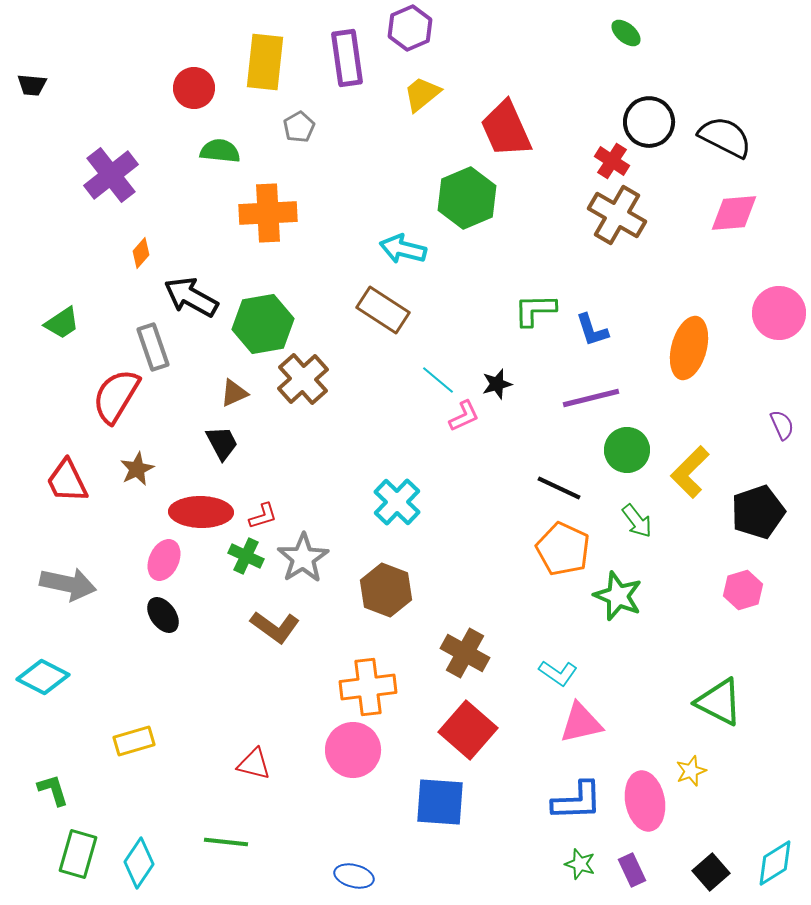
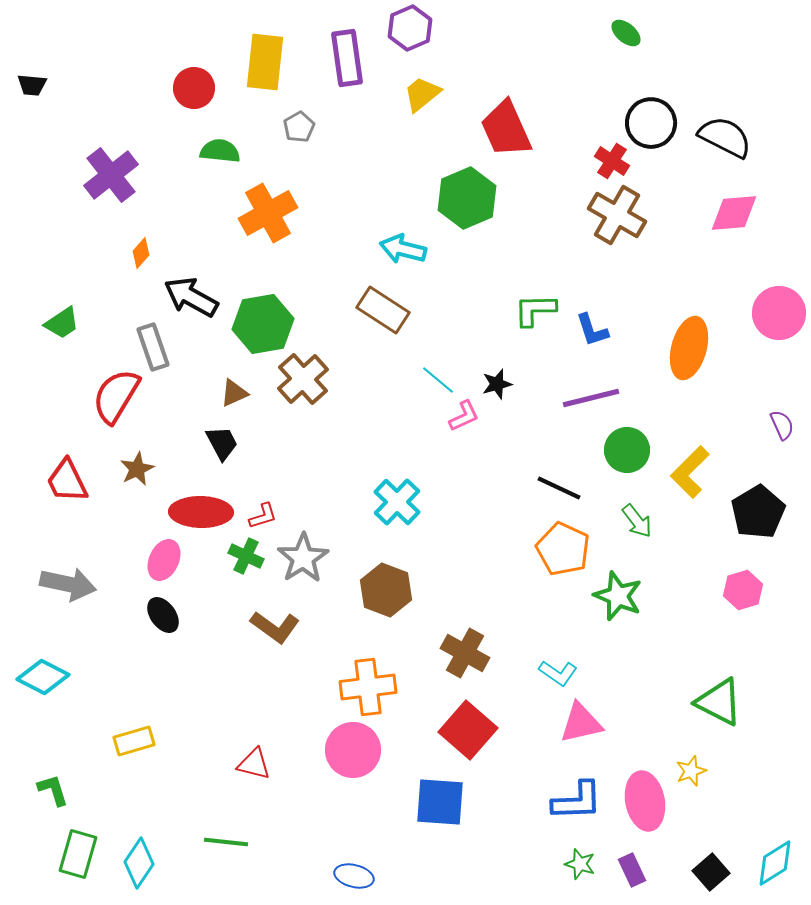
black circle at (649, 122): moved 2 px right, 1 px down
orange cross at (268, 213): rotated 26 degrees counterclockwise
black pentagon at (758, 512): rotated 12 degrees counterclockwise
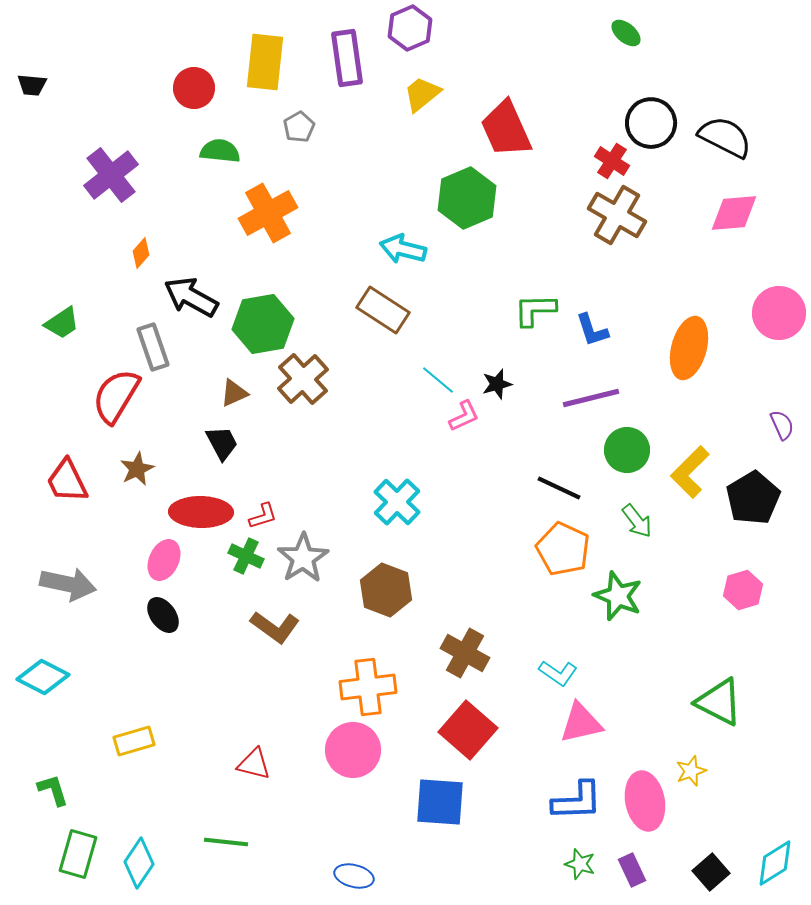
black pentagon at (758, 512): moved 5 px left, 14 px up
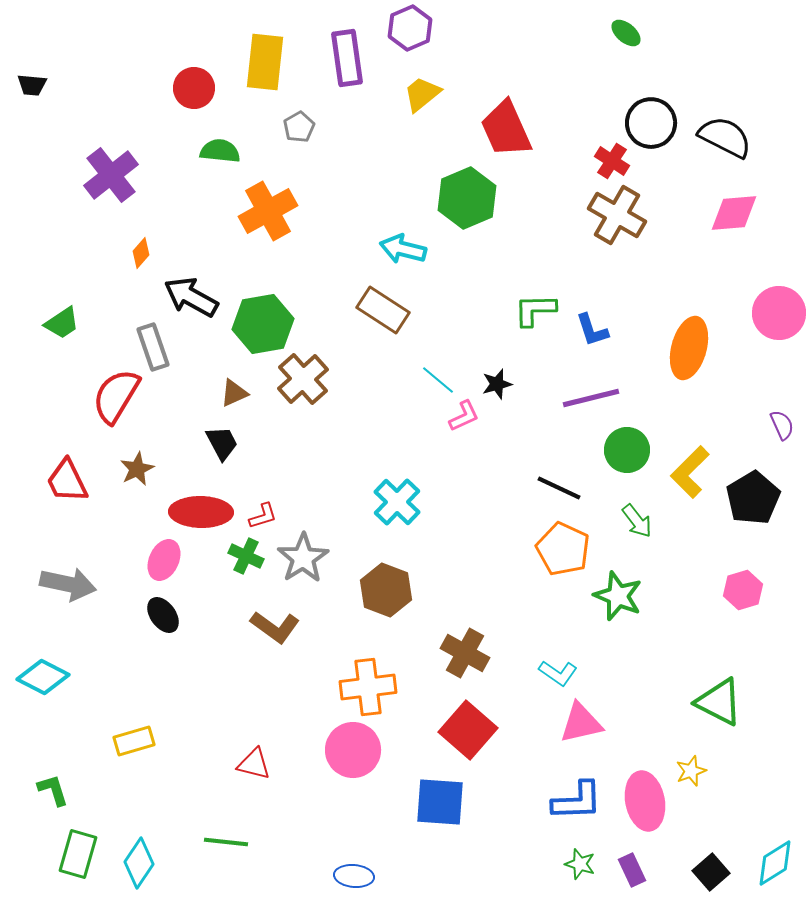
orange cross at (268, 213): moved 2 px up
blue ellipse at (354, 876): rotated 9 degrees counterclockwise
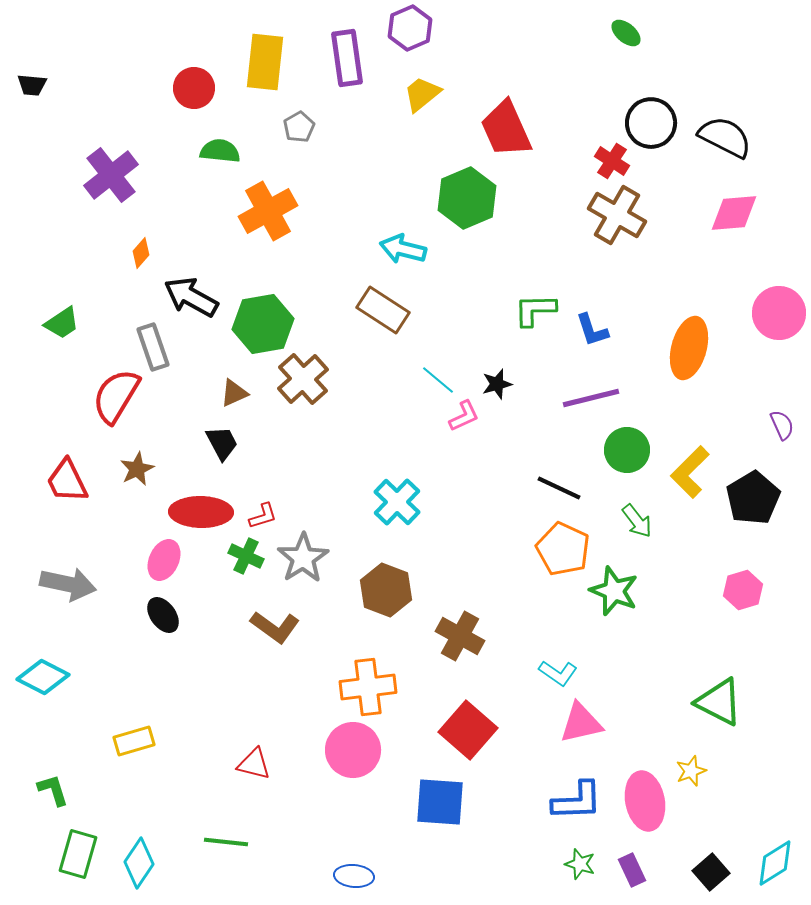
green star at (618, 596): moved 4 px left, 5 px up
brown cross at (465, 653): moved 5 px left, 17 px up
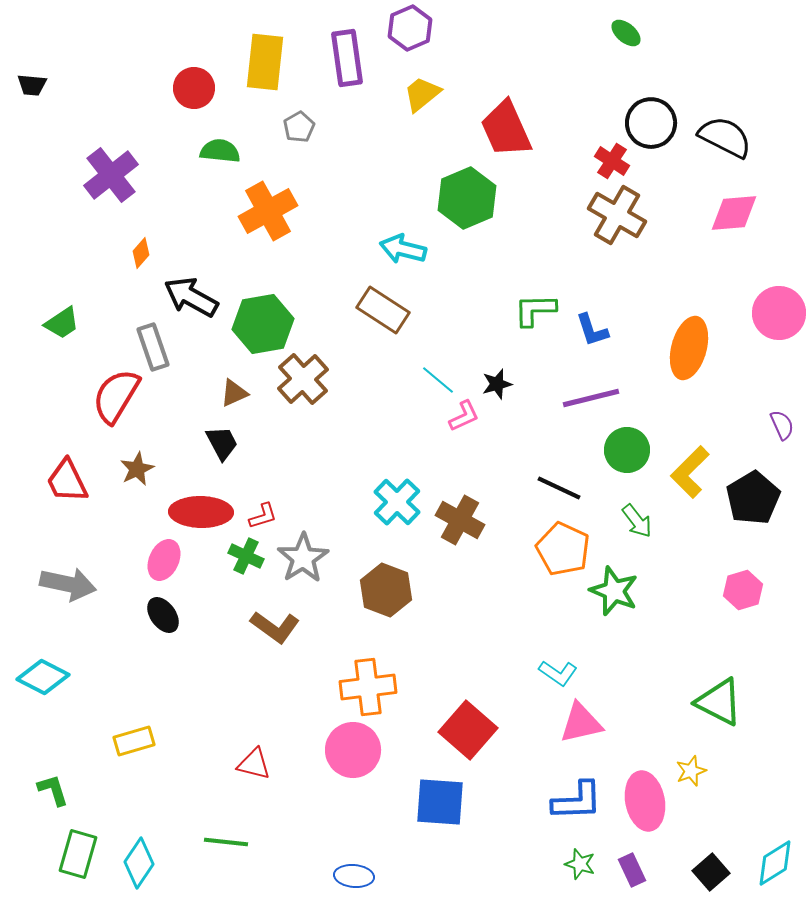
brown cross at (460, 636): moved 116 px up
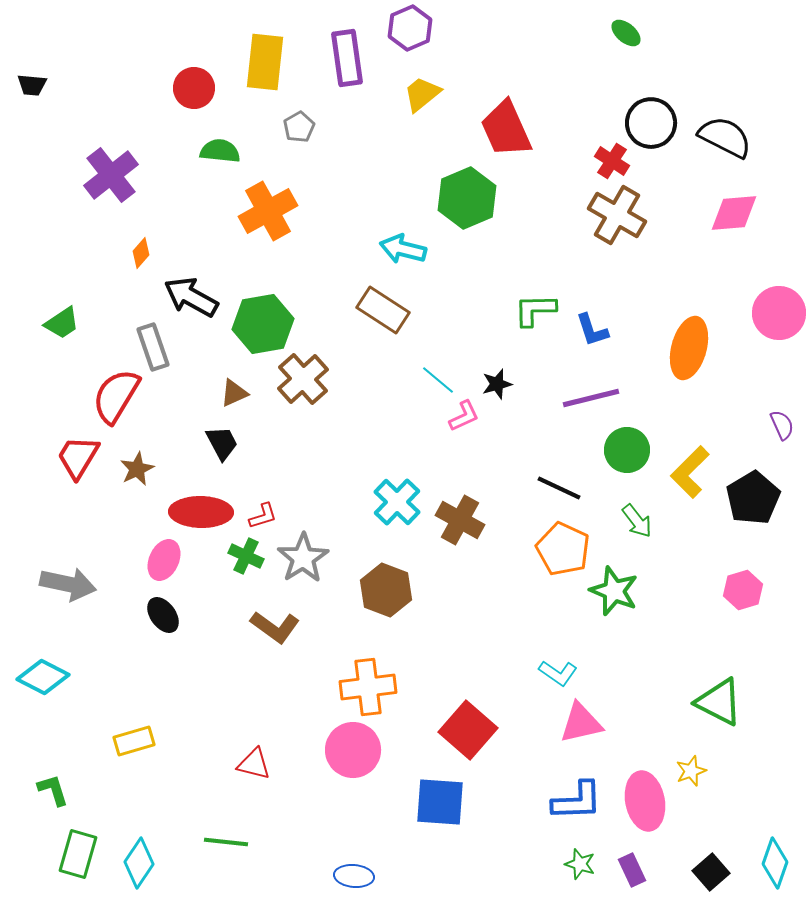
red trapezoid at (67, 481): moved 11 px right, 24 px up; rotated 57 degrees clockwise
cyan diamond at (775, 863): rotated 39 degrees counterclockwise
